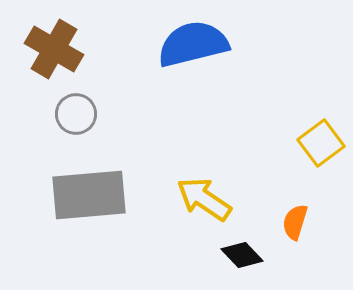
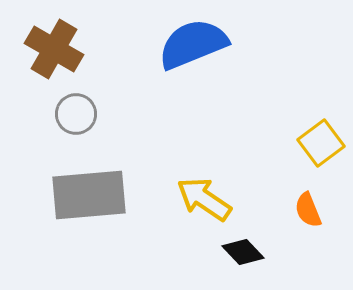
blue semicircle: rotated 8 degrees counterclockwise
orange semicircle: moved 13 px right, 12 px up; rotated 39 degrees counterclockwise
black diamond: moved 1 px right, 3 px up
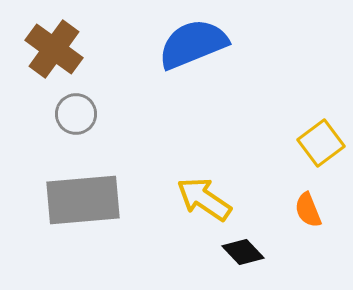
brown cross: rotated 6 degrees clockwise
gray rectangle: moved 6 px left, 5 px down
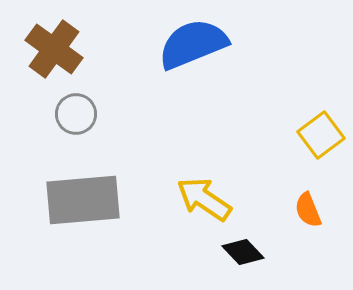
yellow square: moved 8 px up
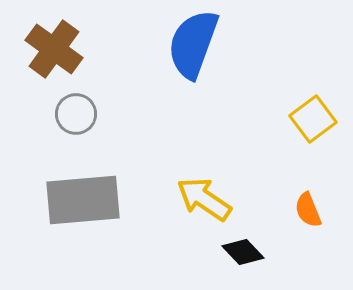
blue semicircle: rotated 48 degrees counterclockwise
yellow square: moved 8 px left, 16 px up
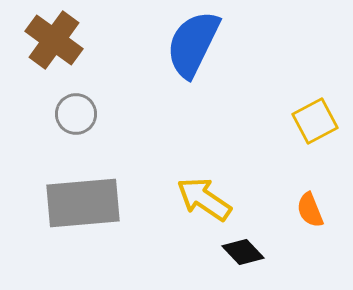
blue semicircle: rotated 6 degrees clockwise
brown cross: moved 9 px up
yellow square: moved 2 px right, 2 px down; rotated 9 degrees clockwise
gray rectangle: moved 3 px down
orange semicircle: moved 2 px right
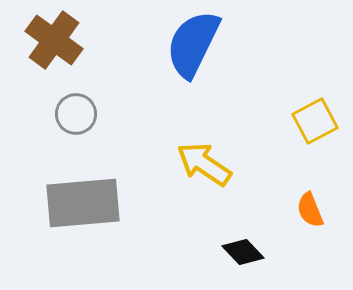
yellow arrow: moved 35 px up
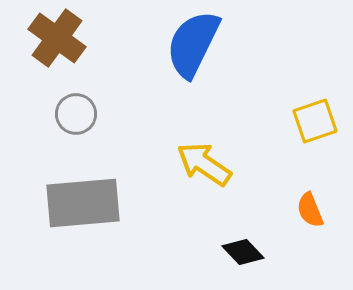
brown cross: moved 3 px right, 2 px up
yellow square: rotated 9 degrees clockwise
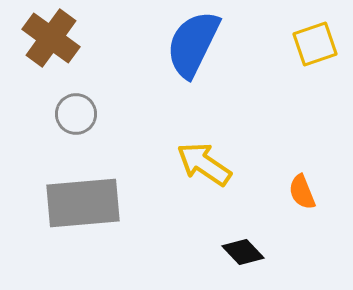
brown cross: moved 6 px left
yellow square: moved 77 px up
orange semicircle: moved 8 px left, 18 px up
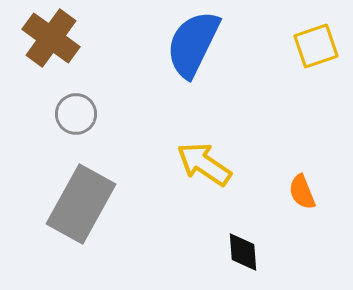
yellow square: moved 1 px right, 2 px down
gray rectangle: moved 2 px left, 1 px down; rotated 56 degrees counterclockwise
black diamond: rotated 39 degrees clockwise
